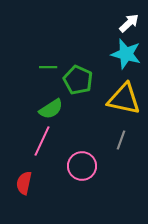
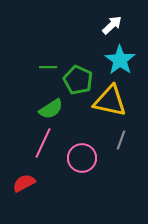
white arrow: moved 17 px left, 2 px down
cyan star: moved 6 px left, 6 px down; rotated 20 degrees clockwise
yellow triangle: moved 14 px left, 2 px down
pink line: moved 1 px right, 2 px down
pink circle: moved 8 px up
red semicircle: rotated 50 degrees clockwise
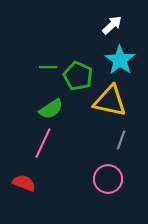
green pentagon: moved 4 px up
pink circle: moved 26 px right, 21 px down
red semicircle: rotated 50 degrees clockwise
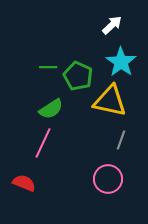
cyan star: moved 1 px right, 2 px down
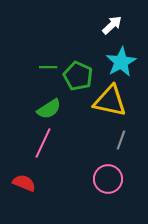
cyan star: rotated 8 degrees clockwise
green semicircle: moved 2 px left
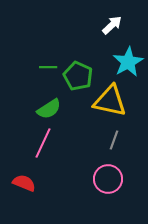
cyan star: moved 7 px right
gray line: moved 7 px left
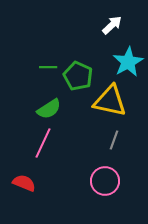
pink circle: moved 3 px left, 2 px down
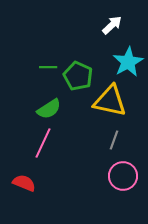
pink circle: moved 18 px right, 5 px up
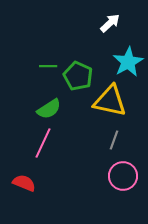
white arrow: moved 2 px left, 2 px up
green line: moved 1 px up
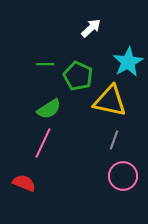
white arrow: moved 19 px left, 5 px down
green line: moved 3 px left, 2 px up
